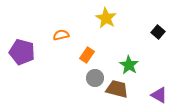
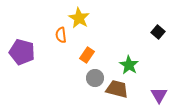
yellow star: moved 27 px left
orange semicircle: rotated 84 degrees counterclockwise
purple triangle: rotated 30 degrees clockwise
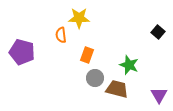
yellow star: rotated 30 degrees counterclockwise
orange rectangle: rotated 14 degrees counterclockwise
green star: rotated 12 degrees counterclockwise
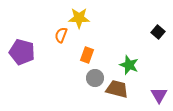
orange semicircle: rotated 28 degrees clockwise
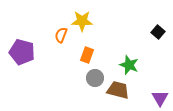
yellow star: moved 3 px right, 3 px down
brown trapezoid: moved 1 px right, 1 px down
purple triangle: moved 1 px right, 3 px down
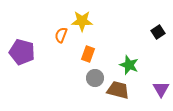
black square: rotated 16 degrees clockwise
orange rectangle: moved 1 px right, 1 px up
purple triangle: moved 1 px right, 9 px up
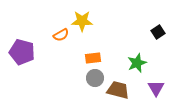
orange semicircle: rotated 140 degrees counterclockwise
orange rectangle: moved 5 px right, 4 px down; rotated 63 degrees clockwise
green star: moved 8 px right, 2 px up; rotated 30 degrees clockwise
purple triangle: moved 5 px left, 1 px up
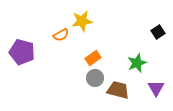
yellow star: rotated 10 degrees counterclockwise
orange rectangle: rotated 28 degrees counterclockwise
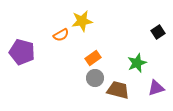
purple triangle: rotated 42 degrees clockwise
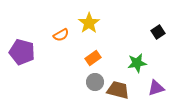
yellow star: moved 7 px right, 2 px down; rotated 25 degrees counterclockwise
green star: rotated 12 degrees clockwise
gray circle: moved 4 px down
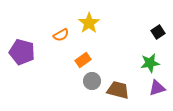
orange rectangle: moved 10 px left, 2 px down
green star: moved 13 px right
gray circle: moved 3 px left, 1 px up
purple triangle: moved 1 px right
